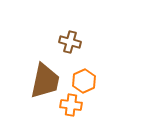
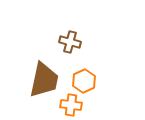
brown trapezoid: moved 1 px left, 1 px up
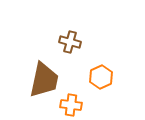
orange hexagon: moved 17 px right, 4 px up
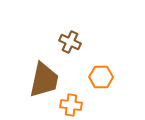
brown cross: rotated 10 degrees clockwise
orange hexagon: rotated 25 degrees clockwise
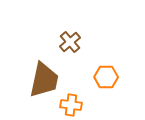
brown cross: rotated 25 degrees clockwise
orange hexagon: moved 5 px right
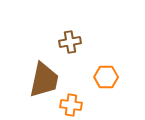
brown cross: rotated 30 degrees clockwise
